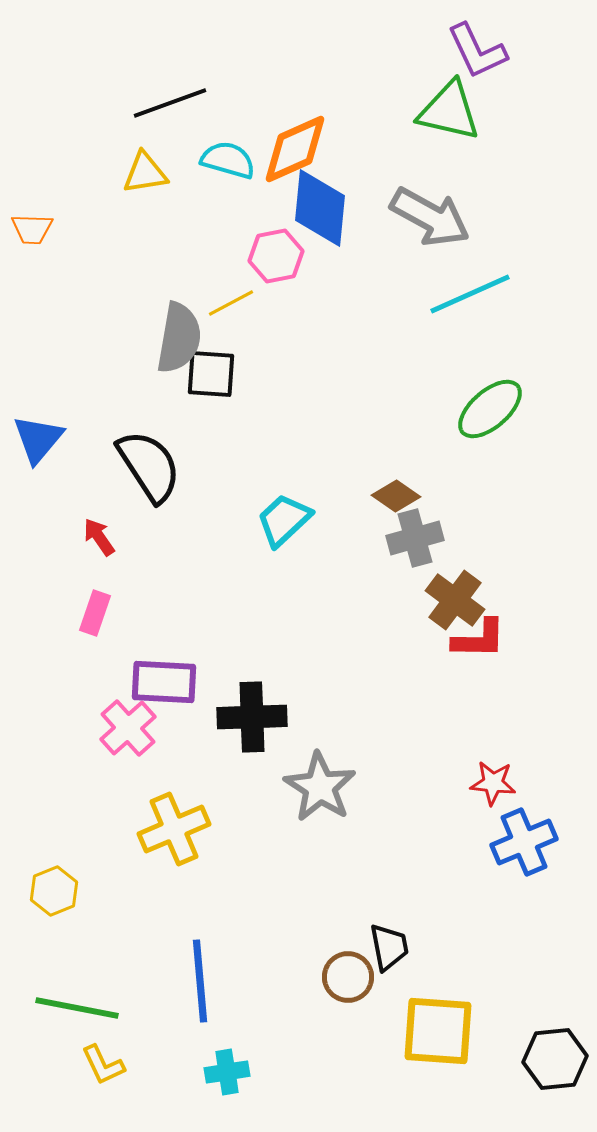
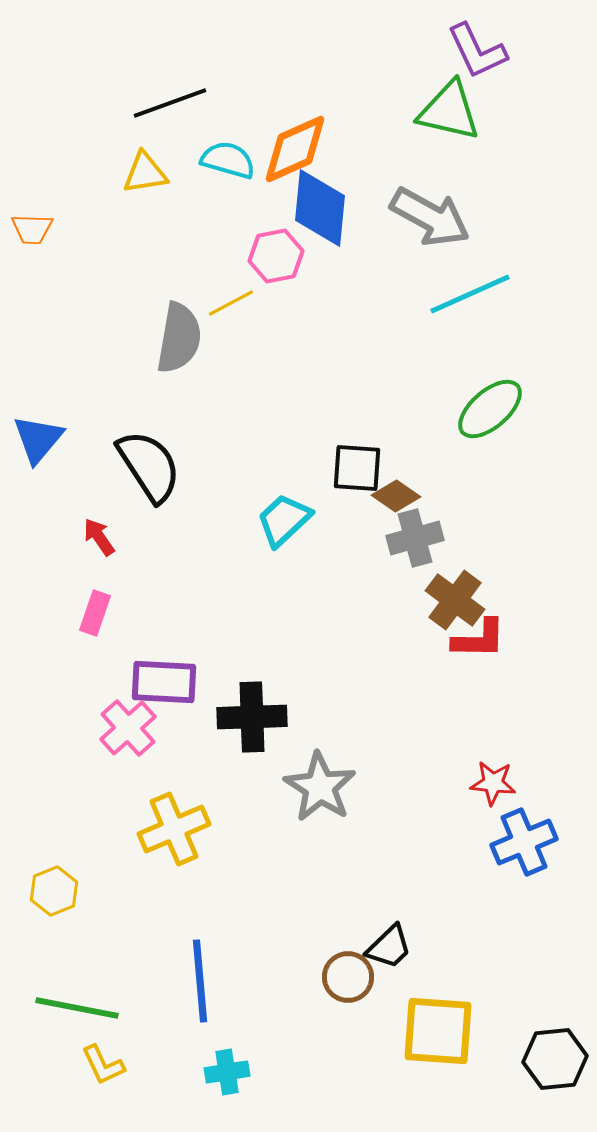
black square: moved 146 px right, 94 px down
black trapezoid: rotated 57 degrees clockwise
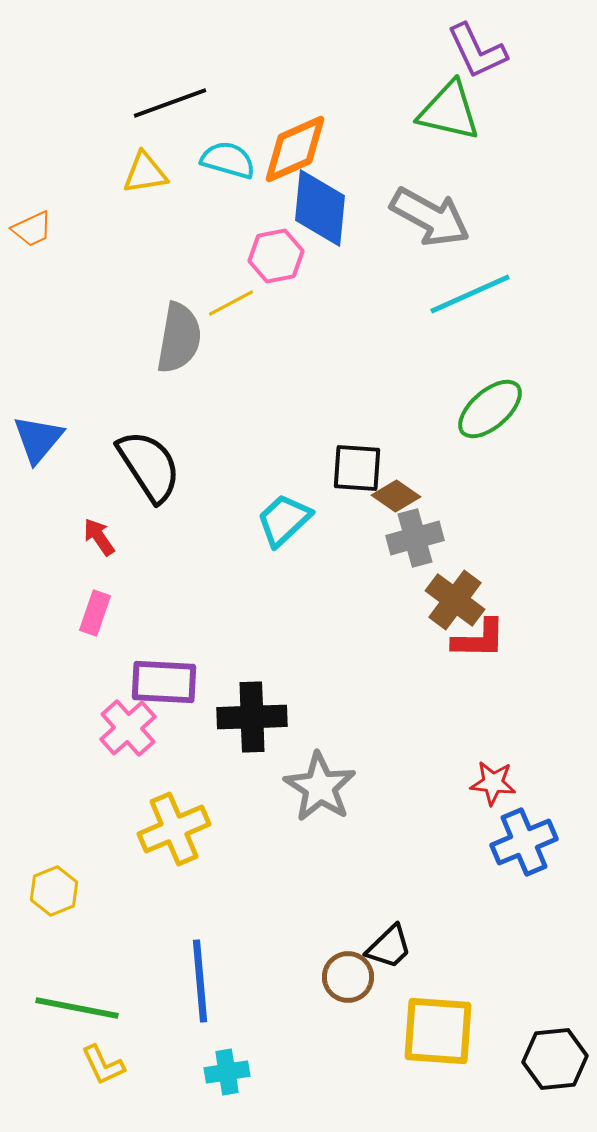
orange trapezoid: rotated 27 degrees counterclockwise
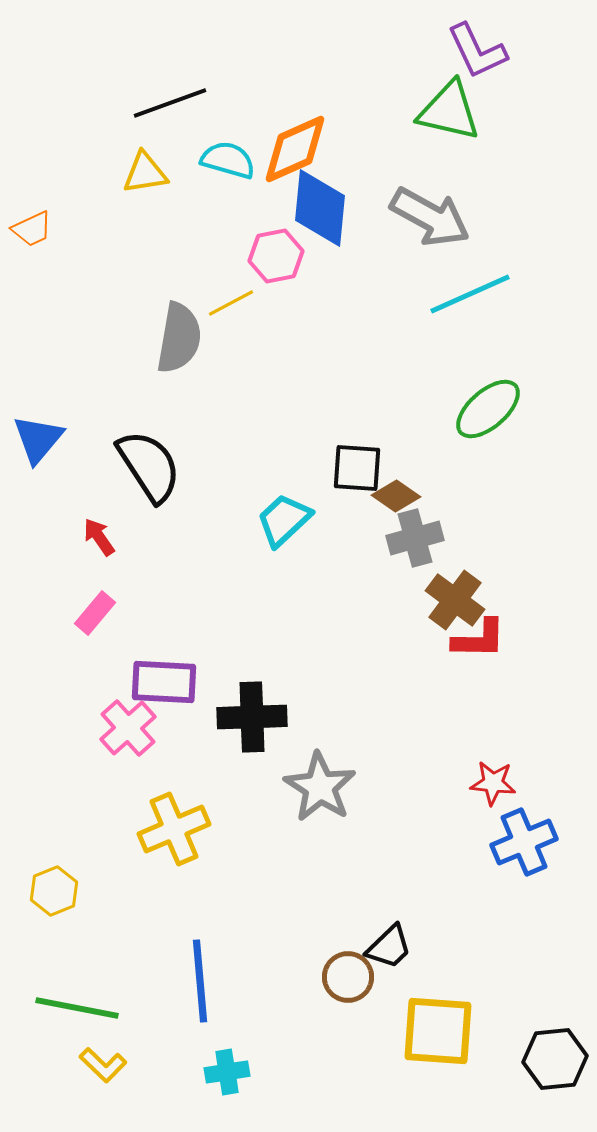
green ellipse: moved 2 px left
pink rectangle: rotated 21 degrees clockwise
yellow L-shape: rotated 21 degrees counterclockwise
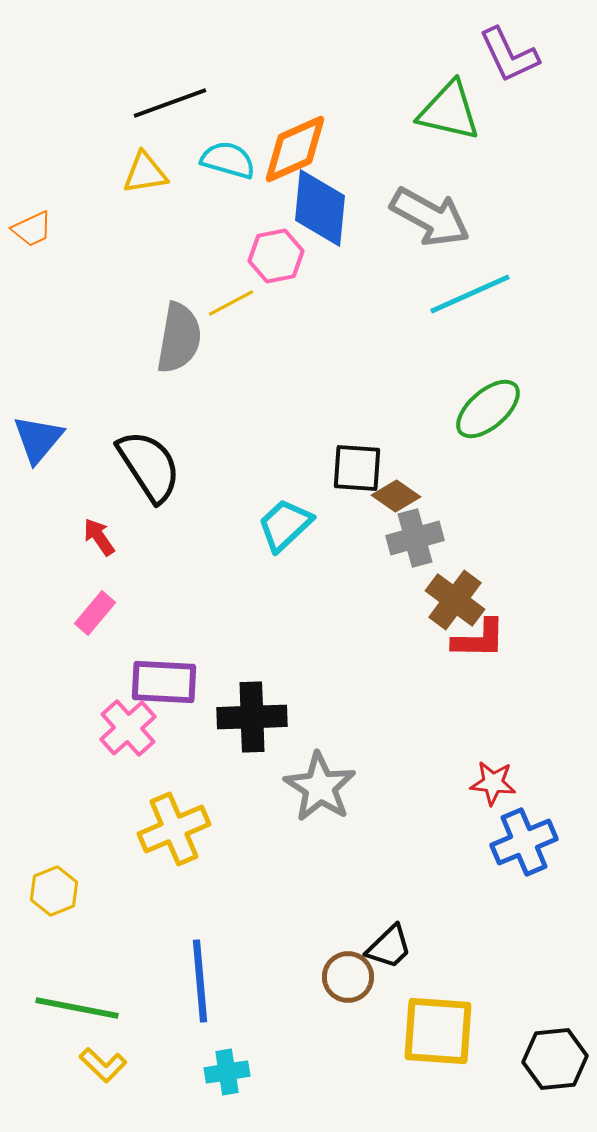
purple L-shape: moved 32 px right, 4 px down
cyan trapezoid: moved 1 px right, 5 px down
